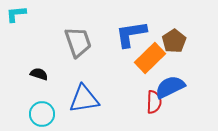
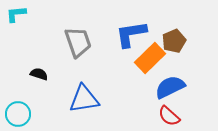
brown pentagon: rotated 10 degrees clockwise
red semicircle: moved 15 px right, 14 px down; rotated 130 degrees clockwise
cyan circle: moved 24 px left
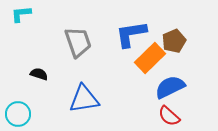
cyan L-shape: moved 5 px right
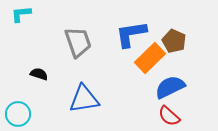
brown pentagon: rotated 25 degrees counterclockwise
